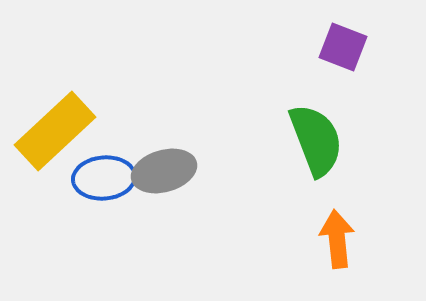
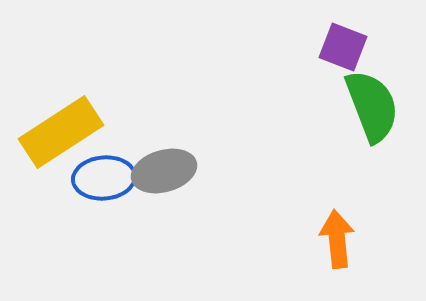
yellow rectangle: moved 6 px right, 1 px down; rotated 10 degrees clockwise
green semicircle: moved 56 px right, 34 px up
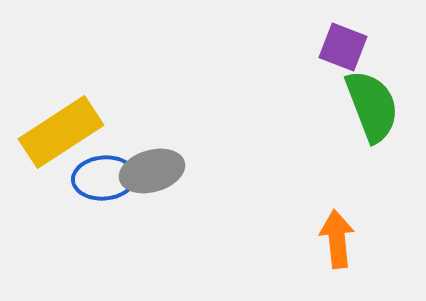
gray ellipse: moved 12 px left
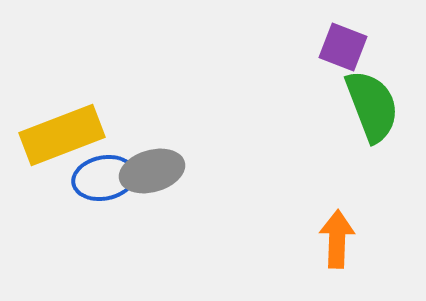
yellow rectangle: moved 1 px right, 3 px down; rotated 12 degrees clockwise
blue ellipse: rotated 6 degrees counterclockwise
orange arrow: rotated 8 degrees clockwise
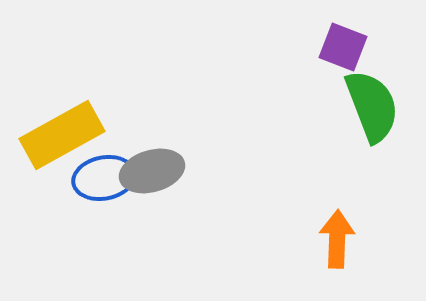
yellow rectangle: rotated 8 degrees counterclockwise
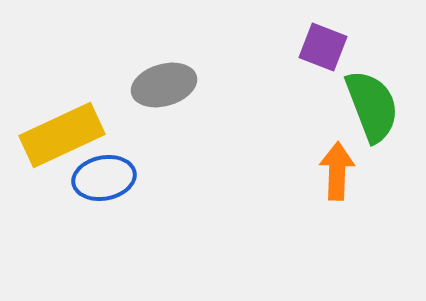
purple square: moved 20 px left
yellow rectangle: rotated 4 degrees clockwise
gray ellipse: moved 12 px right, 86 px up
orange arrow: moved 68 px up
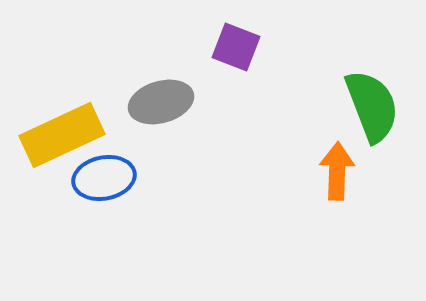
purple square: moved 87 px left
gray ellipse: moved 3 px left, 17 px down
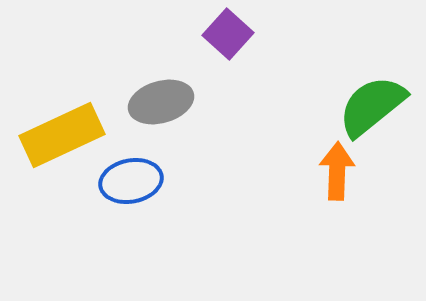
purple square: moved 8 px left, 13 px up; rotated 21 degrees clockwise
green semicircle: rotated 108 degrees counterclockwise
blue ellipse: moved 27 px right, 3 px down
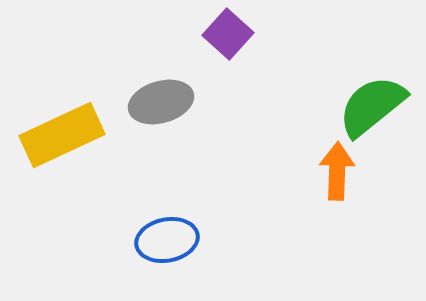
blue ellipse: moved 36 px right, 59 px down
